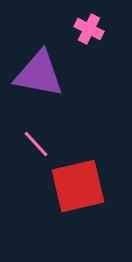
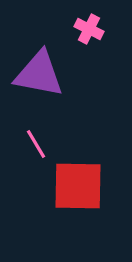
pink line: rotated 12 degrees clockwise
red square: rotated 14 degrees clockwise
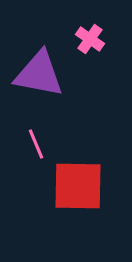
pink cross: moved 1 px right, 10 px down; rotated 8 degrees clockwise
pink line: rotated 8 degrees clockwise
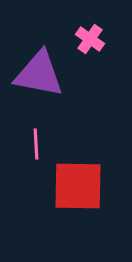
pink line: rotated 20 degrees clockwise
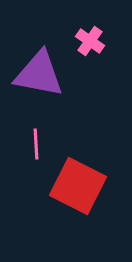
pink cross: moved 2 px down
red square: rotated 26 degrees clockwise
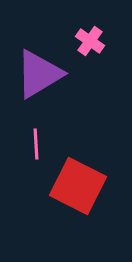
purple triangle: rotated 42 degrees counterclockwise
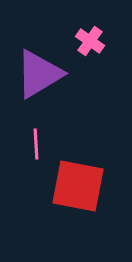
red square: rotated 16 degrees counterclockwise
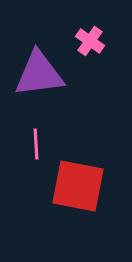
purple triangle: rotated 24 degrees clockwise
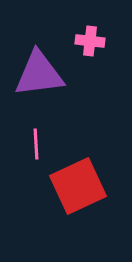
pink cross: rotated 28 degrees counterclockwise
red square: rotated 36 degrees counterclockwise
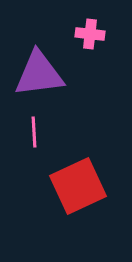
pink cross: moved 7 px up
pink line: moved 2 px left, 12 px up
